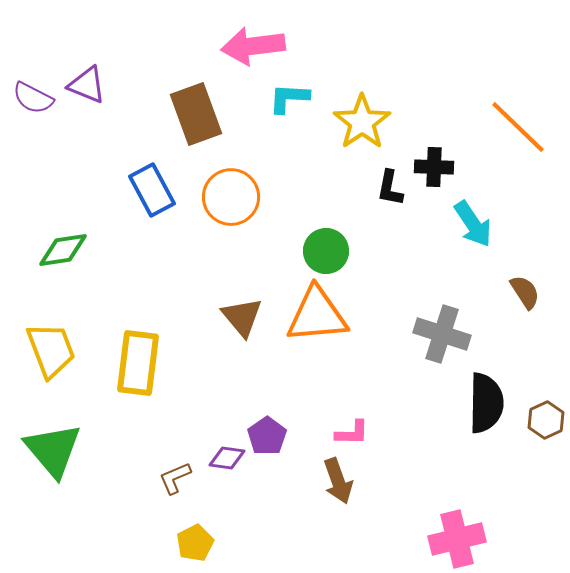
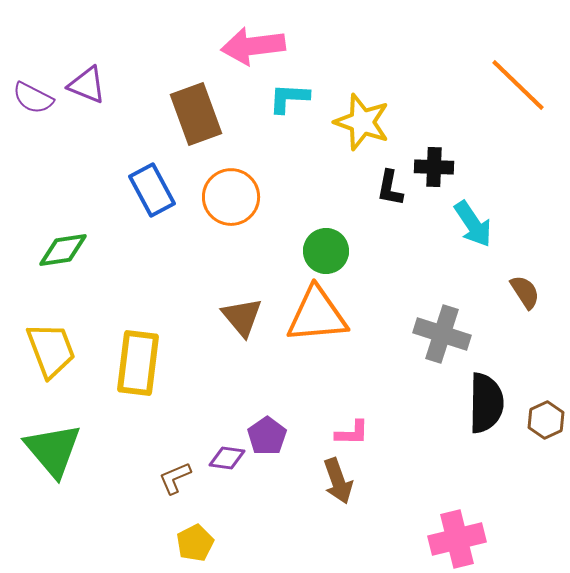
yellow star: rotated 18 degrees counterclockwise
orange line: moved 42 px up
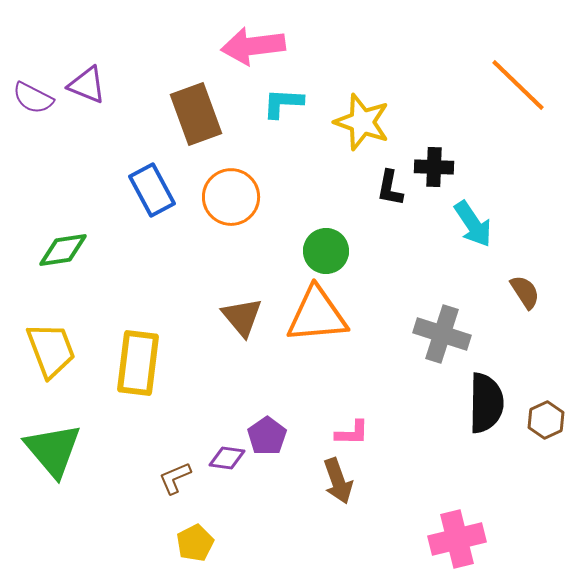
cyan L-shape: moved 6 px left, 5 px down
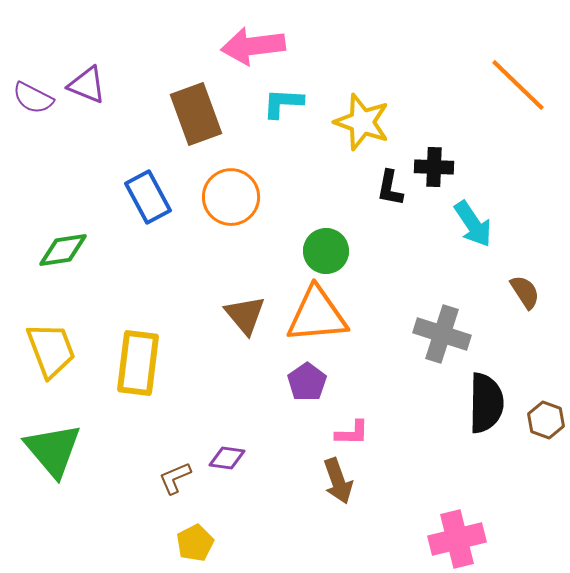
blue rectangle: moved 4 px left, 7 px down
brown triangle: moved 3 px right, 2 px up
brown hexagon: rotated 15 degrees counterclockwise
purple pentagon: moved 40 px right, 54 px up
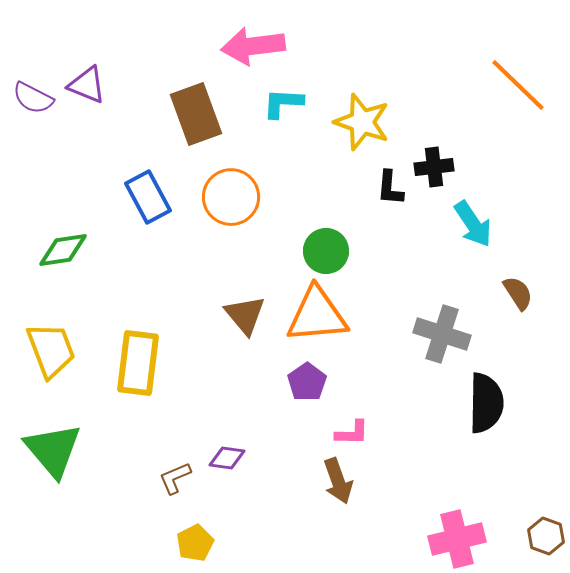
black cross: rotated 9 degrees counterclockwise
black L-shape: rotated 6 degrees counterclockwise
brown semicircle: moved 7 px left, 1 px down
brown hexagon: moved 116 px down
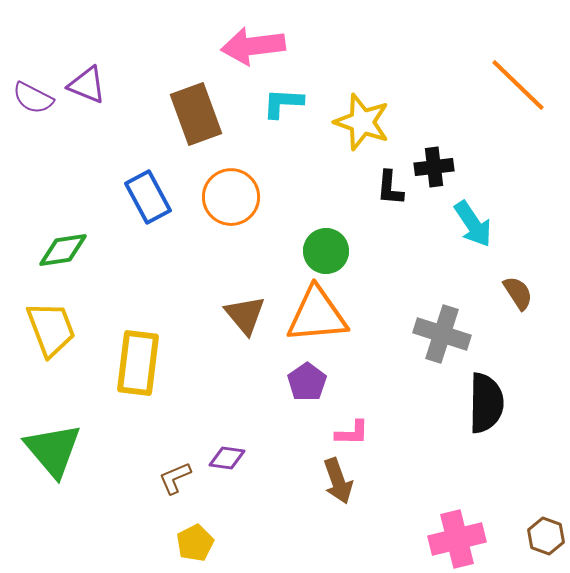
yellow trapezoid: moved 21 px up
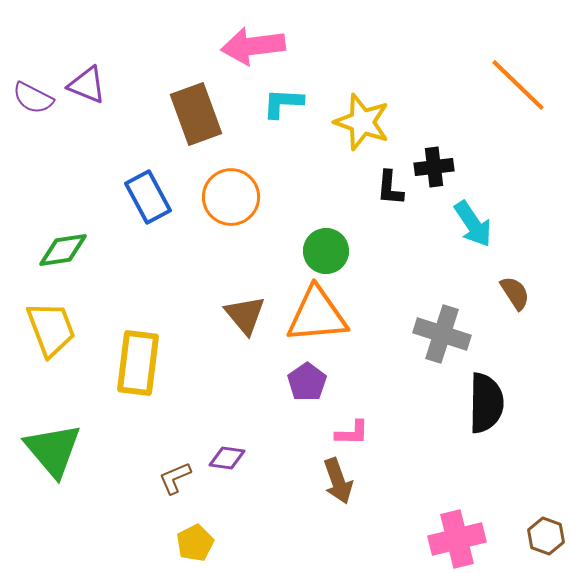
brown semicircle: moved 3 px left
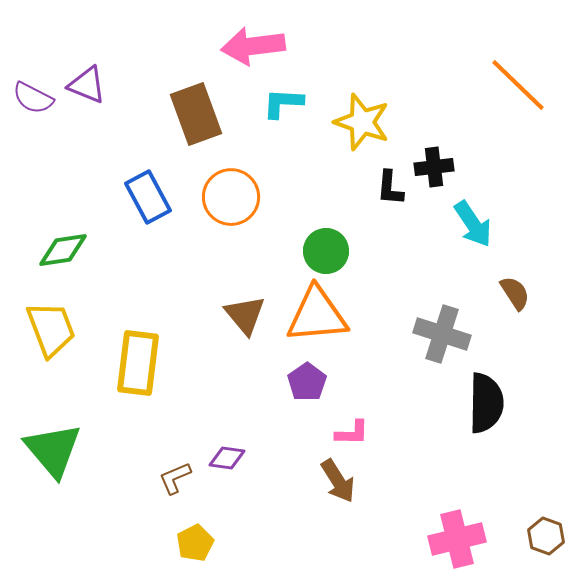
brown arrow: rotated 12 degrees counterclockwise
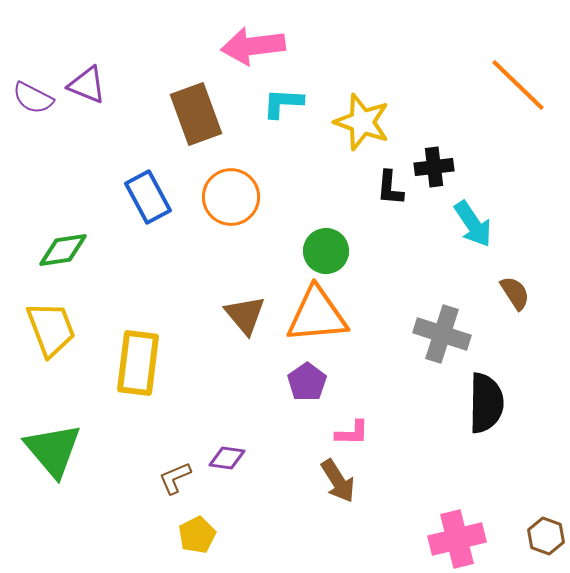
yellow pentagon: moved 2 px right, 8 px up
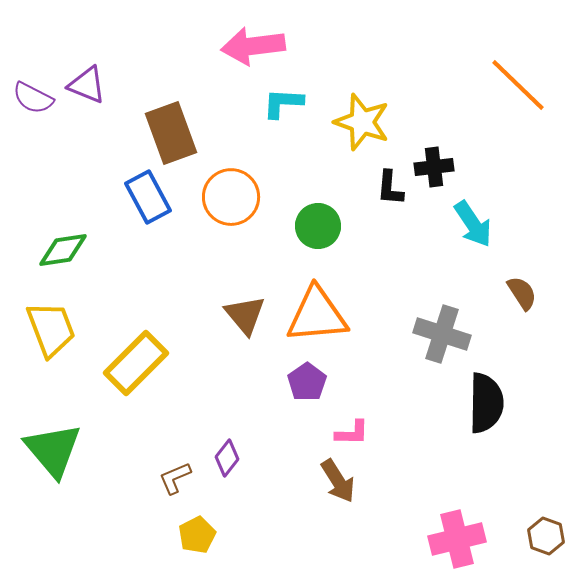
brown rectangle: moved 25 px left, 19 px down
green circle: moved 8 px left, 25 px up
brown semicircle: moved 7 px right
yellow rectangle: moved 2 px left; rotated 38 degrees clockwise
purple diamond: rotated 60 degrees counterclockwise
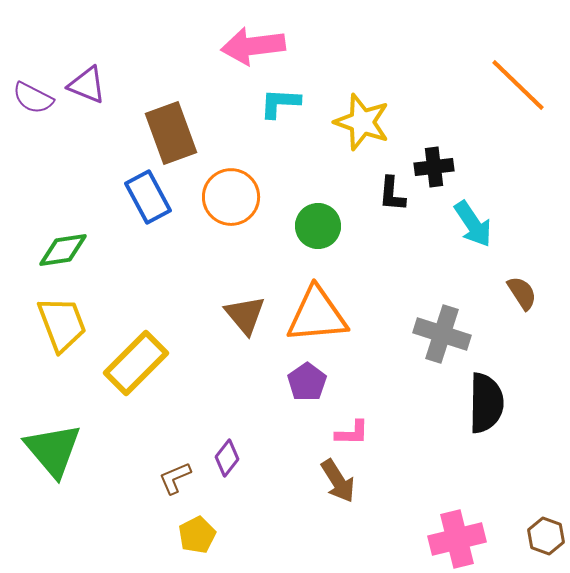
cyan L-shape: moved 3 px left
black L-shape: moved 2 px right, 6 px down
yellow trapezoid: moved 11 px right, 5 px up
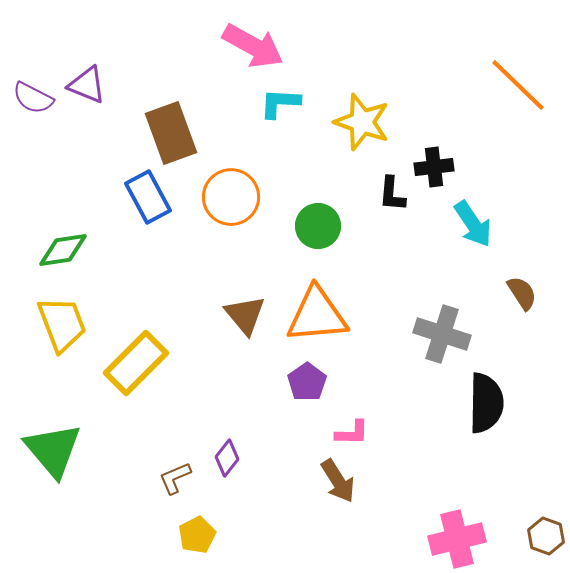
pink arrow: rotated 144 degrees counterclockwise
